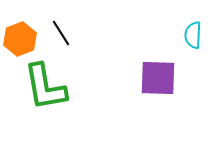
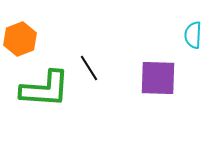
black line: moved 28 px right, 35 px down
green L-shape: moved 2 px down; rotated 76 degrees counterclockwise
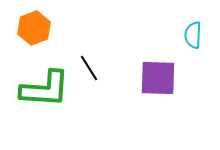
orange hexagon: moved 14 px right, 11 px up
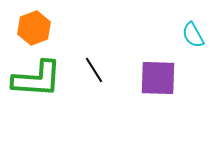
cyan semicircle: rotated 32 degrees counterclockwise
black line: moved 5 px right, 2 px down
green L-shape: moved 8 px left, 10 px up
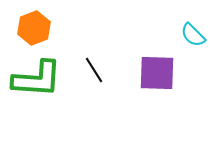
cyan semicircle: rotated 16 degrees counterclockwise
purple square: moved 1 px left, 5 px up
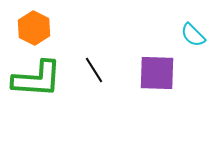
orange hexagon: rotated 12 degrees counterclockwise
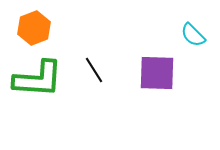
orange hexagon: rotated 12 degrees clockwise
green L-shape: moved 1 px right
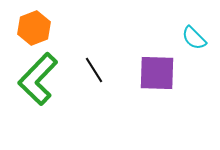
cyan semicircle: moved 1 px right, 3 px down
green L-shape: rotated 130 degrees clockwise
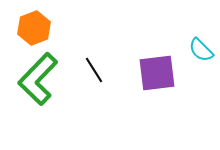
cyan semicircle: moved 7 px right, 12 px down
purple square: rotated 9 degrees counterclockwise
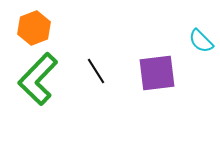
cyan semicircle: moved 9 px up
black line: moved 2 px right, 1 px down
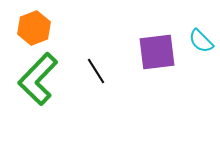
purple square: moved 21 px up
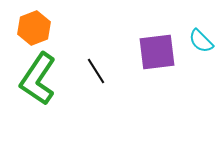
green L-shape: rotated 10 degrees counterclockwise
